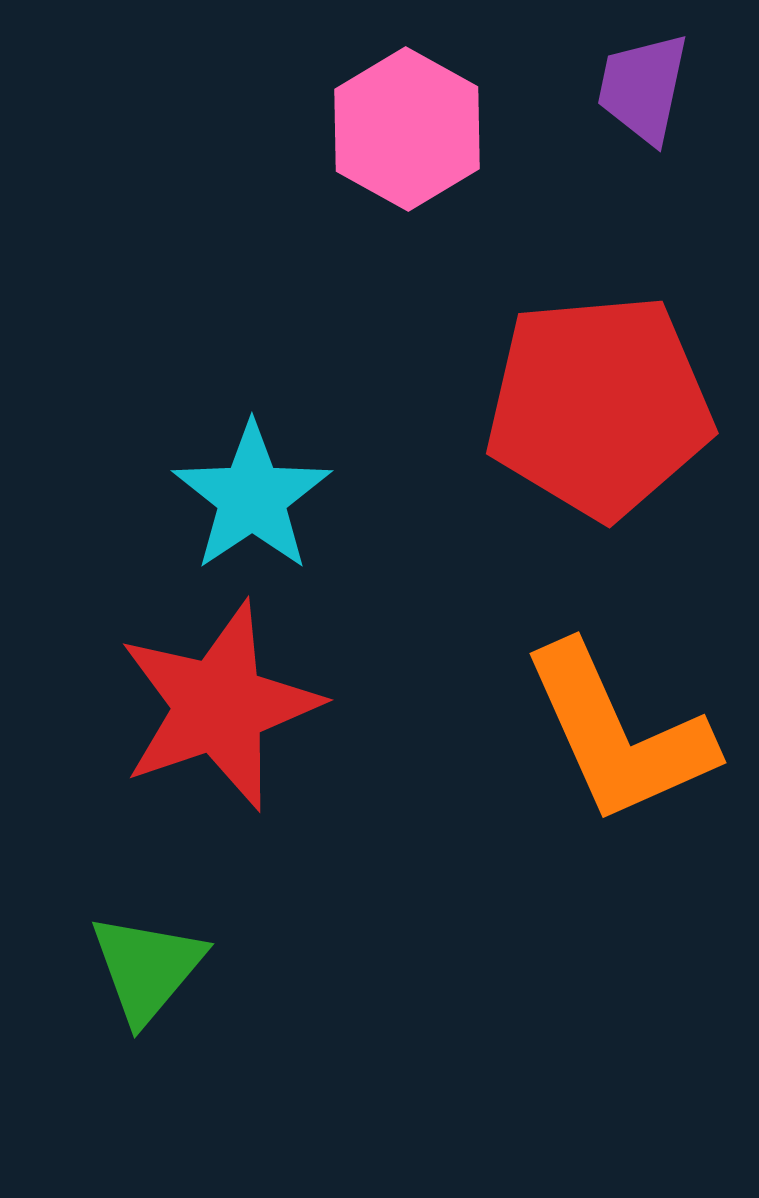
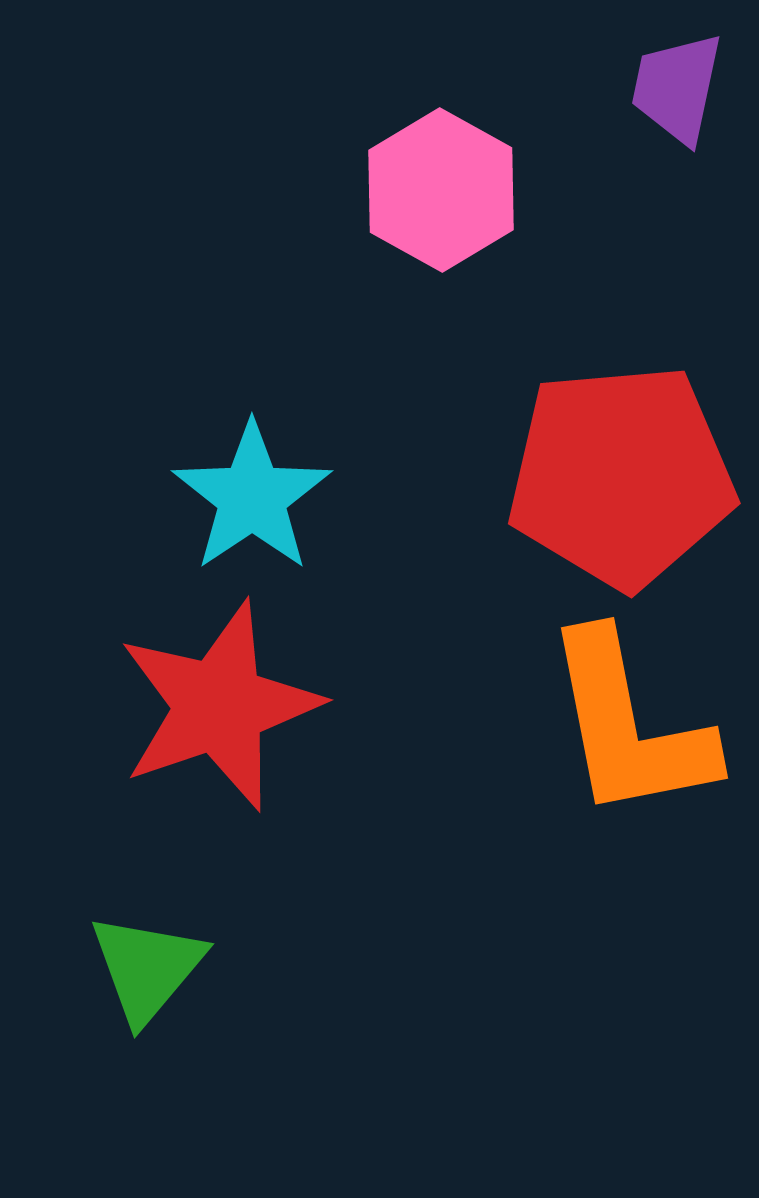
purple trapezoid: moved 34 px right
pink hexagon: moved 34 px right, 61 px down
red pentagon: moved 22 px right, 70 px down
orange L-shape: moved 11 px right, 8 px up; rotated 13 degrees clockwise
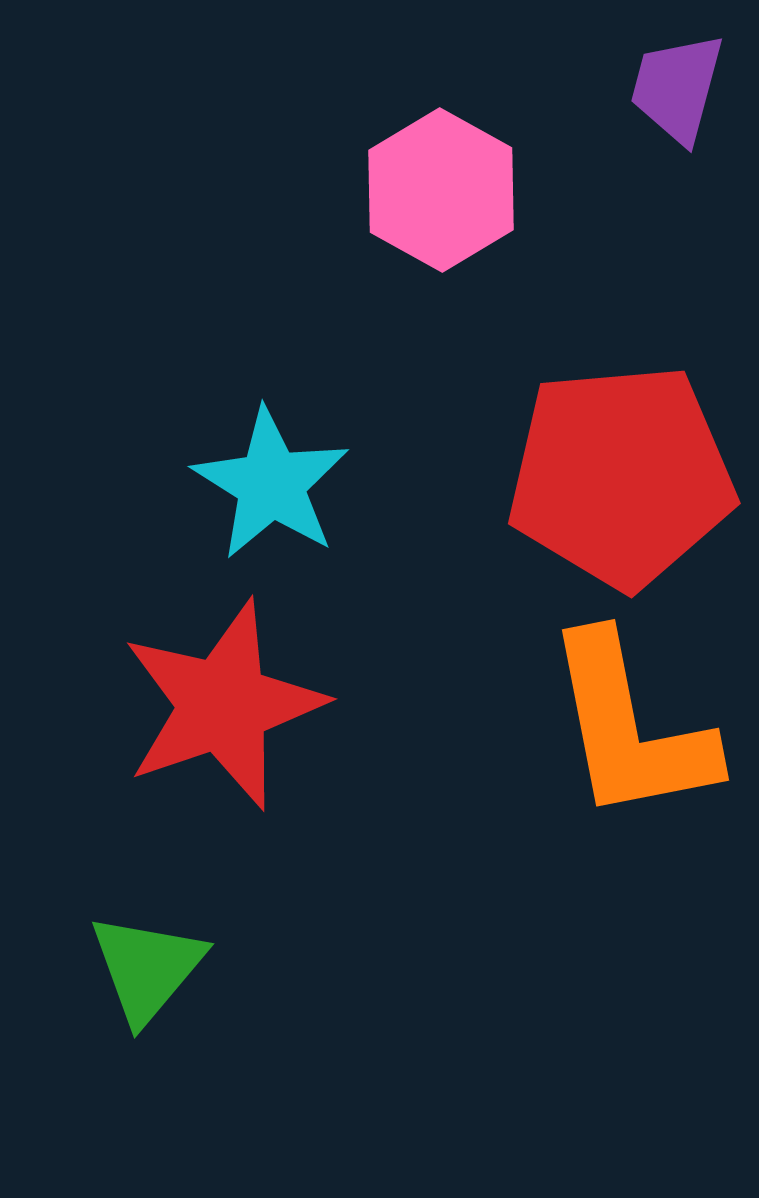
purple trapezoid: rotated 3 degrees clockwise
cyan star: moved 19 px right, 13 px up; rotated 6 degrees counterclockwise
red star: moved 4 px right, 1 px up
orange L-shape: moved 1 px right, 2 px down
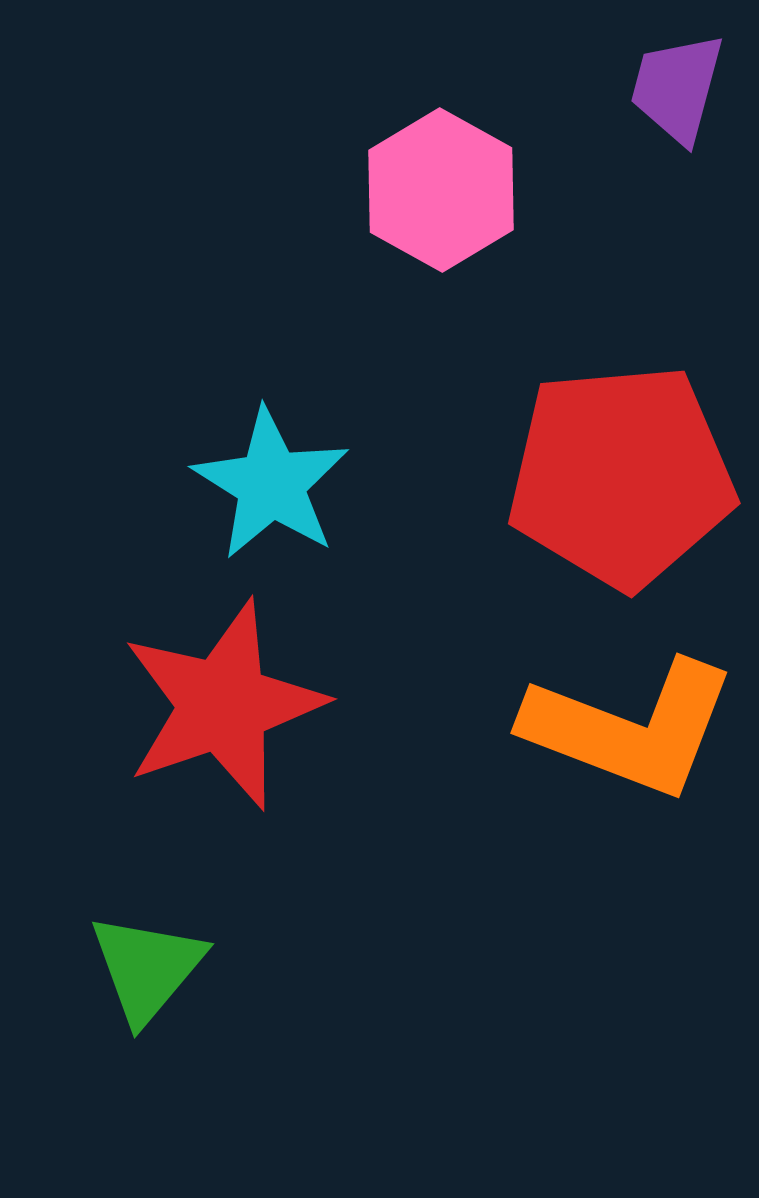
orange L-shape: rotated 58 degrees counterclockwise
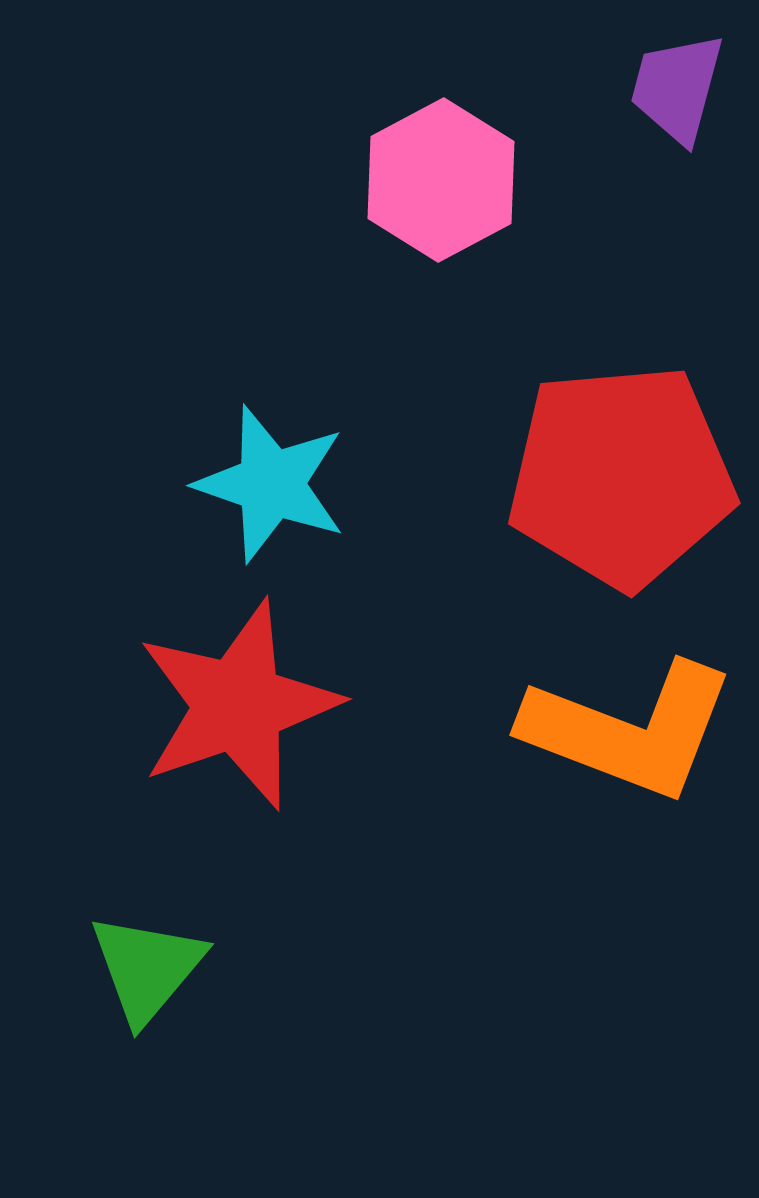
pink hexagon: moved 10 px up; rotated 3 degrees clockwise
cyan star: rotated 13 degrees counterclockwise
red star: moved 15 px right
orange L-shape: moved 1 px left, 2 px down
